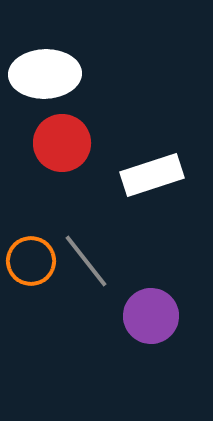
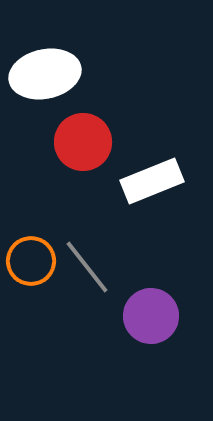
white ellipse: rotated 10 degrees counterclockwise
red circle: moved 21 px right, 1 px up
white rectangle: moved 6 px down; rotated 4 degrees counterclockwise
gray line: moved 1 px right, 6 px down
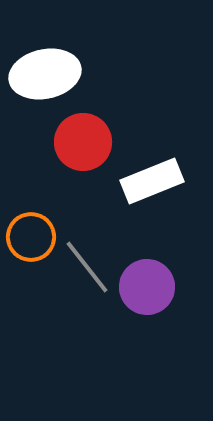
orange circle: moved 24 px up
purple circle: moved 4 px left, 29 px up
